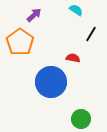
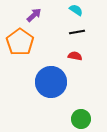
black line: moved 14 px left, 2 px up; rotated 49 degrees clockwise
red semicircle: moved 2 px right, 2 px up
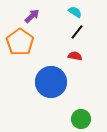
cyan semicircle: moved 1 px left, 2 px down
purple arrow: moved 2 px left, 1 px down
black line: rotated 42 degrees counterclockwise
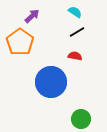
black line: rotated 21 degrees clockwise
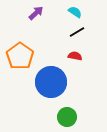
purple arrow: moved 4 px right, 3 px up
orange pentagon: moved 14 px down
green circle: moved 14 px left, 2 px up
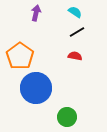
purple arrow: rotated 35 degrees counterclockwise
blue circle: moved 15 px left, 6 px down
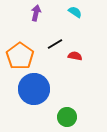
black line: moved 22 px left, 12 px down
blue circle: moved 2 px left, 1 px down
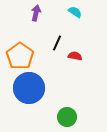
black line: moved 2 px right, 1 px up; rotated 35 degrees counterclockwise
blue circle: moved 5 px left, 1 px up
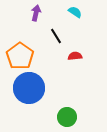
black line: moved 1 px left, 7 px up; rotated 56 degrees counterclockwise
red semicircle: rotated 16 degrees counterclockwise
